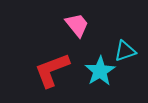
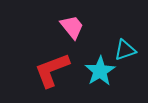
pink trapezoid: moved 5 px left, 2 px down
cyan triangle: moved 1 px up
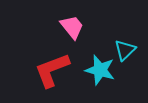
cyan triangle: rotated 25 degrees counterclockwise
cyan star: moved 1 px up; rotated 24 degrees counterclockwise
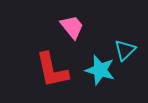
red L-shape: rotated 81 degrees counterclockwise
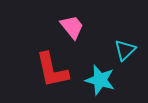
cyan star: moved 10 px down
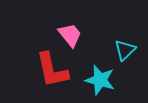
pink trapezoid: moved 2 px left, 8 px down
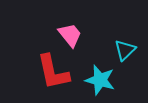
red L-shape: moved 1 px right, 2 px down
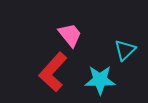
red L-shape: rotated 54 degrees clockwise
cyan star: rotated 16 degrees counterclockwise
